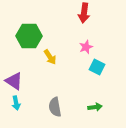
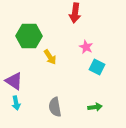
red arrow: moved 9 px left
pink star: rotated 24 degrees counterclockwise
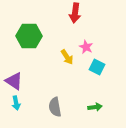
yellow arrow: moved 17 px right
